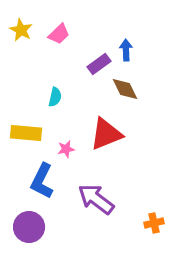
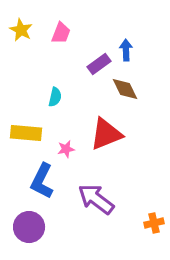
pink trapezoid: moved 2 px right, 1 px up; rotated 25 degrees counterclockwise
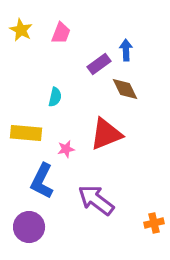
purple arrow: moved 1 px down
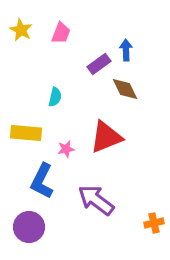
red triangle: moved 3 px down
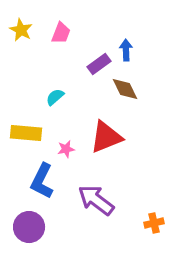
cyan semicircle: rotated 144 degrees counterclockwise
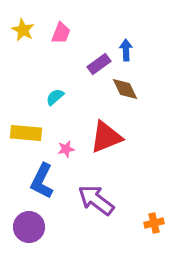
yellow star: moved 2 px right
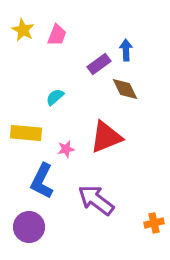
pink trapezoid: moved 4 px left, 2 px down
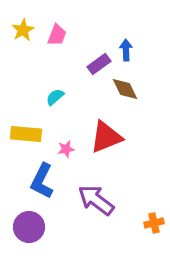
yellow star: rotated 15 degrees clockwise
yellow rectangle: moved 1 px down
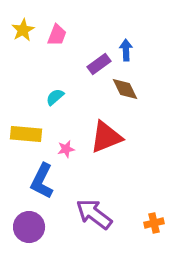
purple arrow: moved 2 px left, 14 px down
